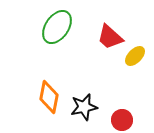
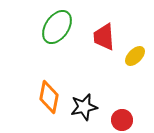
red trapezoid: moved 6 px left; rotated 44 degrees clockwise
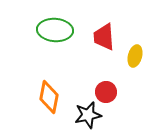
green ellipse: moved 2 px left, 3 px down; rotated 60 degrees clockwise
yellow ellipse: rotated 30 degrees counterclockwise
black star: moved 4 px right, 8 px down
red circle: moved 16 px left, 28 px up
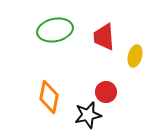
green ellipse: rotated 16 degrees counterclockwise
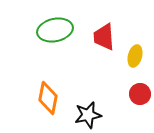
red circle: moved 34 px right, 2 px down
orange diamond: moved 1 px left, 1 px down
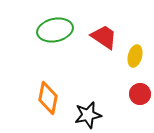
red trapezoid: rotated 128 degrees clockwise
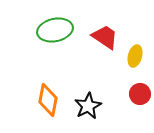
red trapezoid: moved 1 px right
orange diamond: moved 2 px down
black star: moved 9 px up; rotated 16 degrees counterclockwise
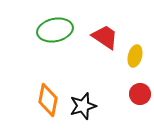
black star: moved 5 px left; rotated 12 degrees clockwise
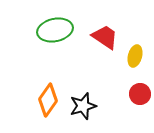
orange diamond: rotated 24 degrees clockwise
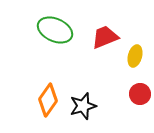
green ellipse: rotated 36 degrees clockwise
red trapezoid: rotated 56 degrees counterclockwise
